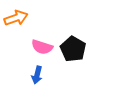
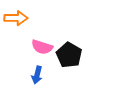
orange arrow: rotated 20 degrees clockwise
black pentagon: moved 4 px left, 6 px down
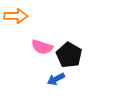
orange arrow: moved 2 px up
blue arrow: moved 19 px right, 4 px down; rotated 48 degrees clockwise
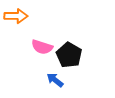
blue arrow: moved 1 px left, 1 px down; rotated 66 degrees clockwise
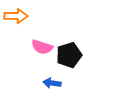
black pentagon: rotated 25 degrees clockwise
blue arrow: moved 3 px left, 3 px down; rotated 30 degrees counterclockwise
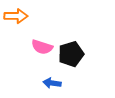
black pentagon: moved 2 px right, 1 px up
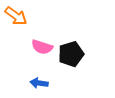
orange arrow: rotated 35 degrees clockwise
blue arrow: moved 13 px left
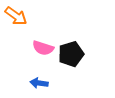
pink semicircle: moved 1 px right, 1 px down
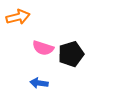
orange arrow: moved 2 px right, 1 px down; rotated 50 degrees counterclockwise
